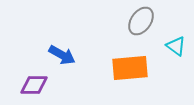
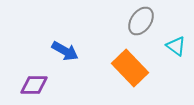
blue arrow: moved 3 px right, 4 px up
orange rectangle: rotated 51 degrees clockwise
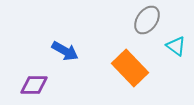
gray ellipse: moved 6 px right, 1 px up
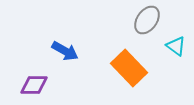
orange rectangle: moved 1 px left
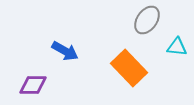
cyan triangle: moved 1 px right, 1 px down; rotated 30 degrees counterclockwise
purple diamond: moved 1 px left
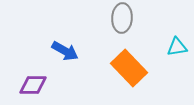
gray ellipse: moved 25 px left, 2 px up; rotated 32 degrees counterclockwise
cyan triangle: rotated 15 degrees counterclockwise
